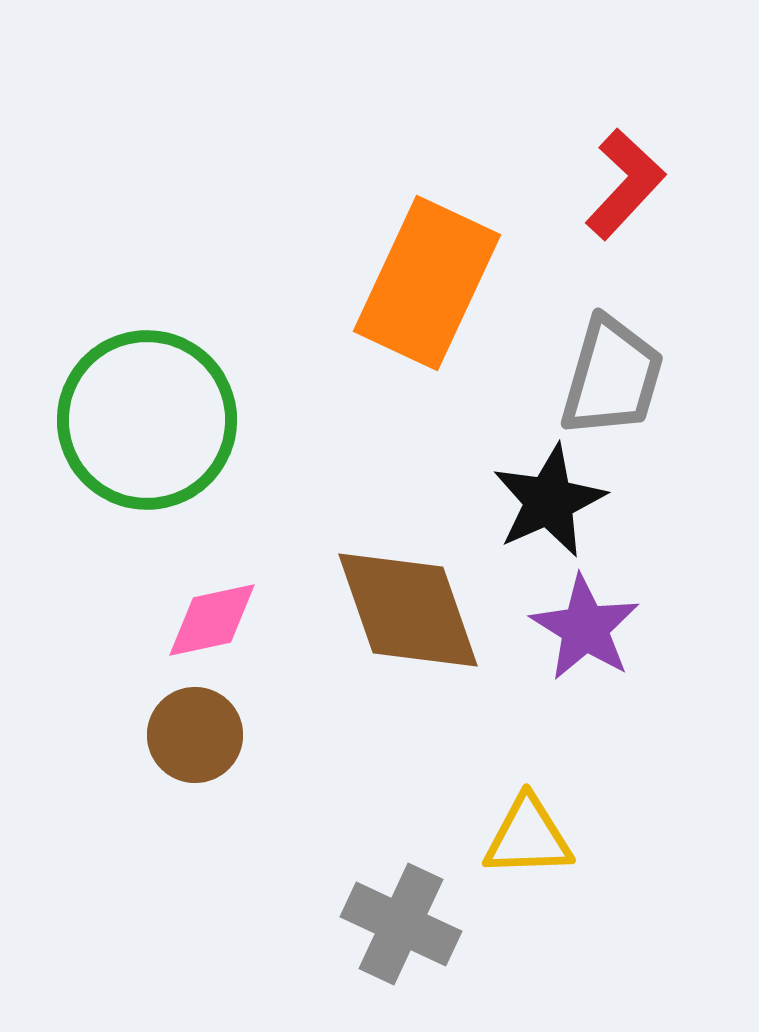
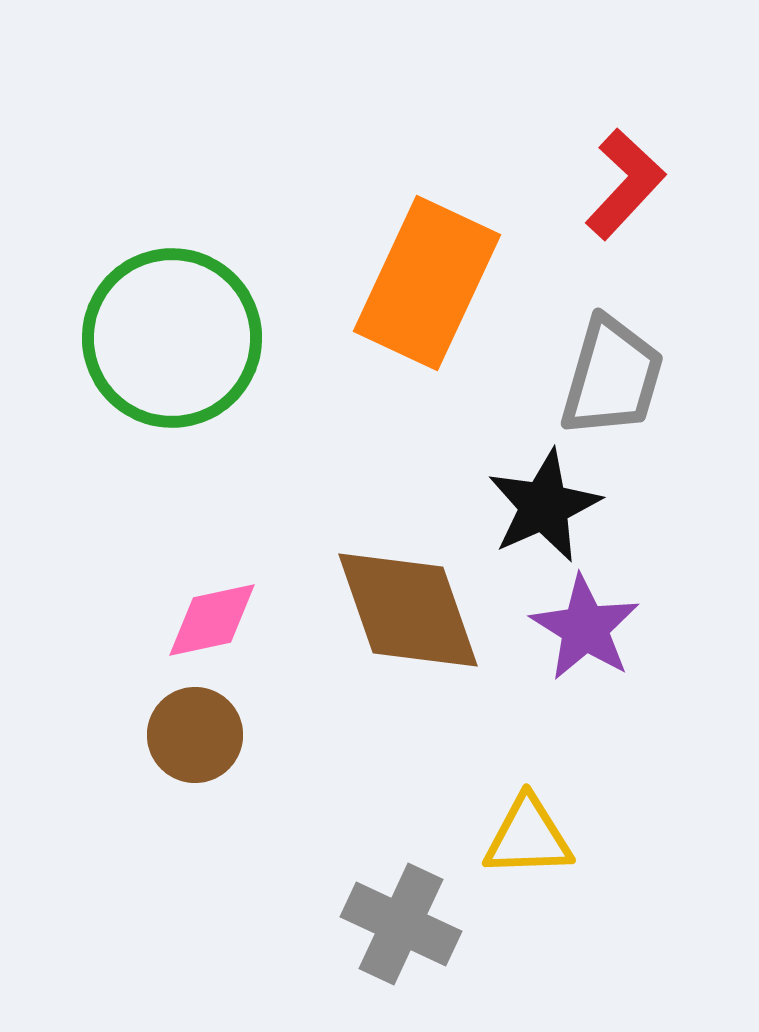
green circle: moved 25 px right, 82 px up
black star: moved 5 px left, 5 px down
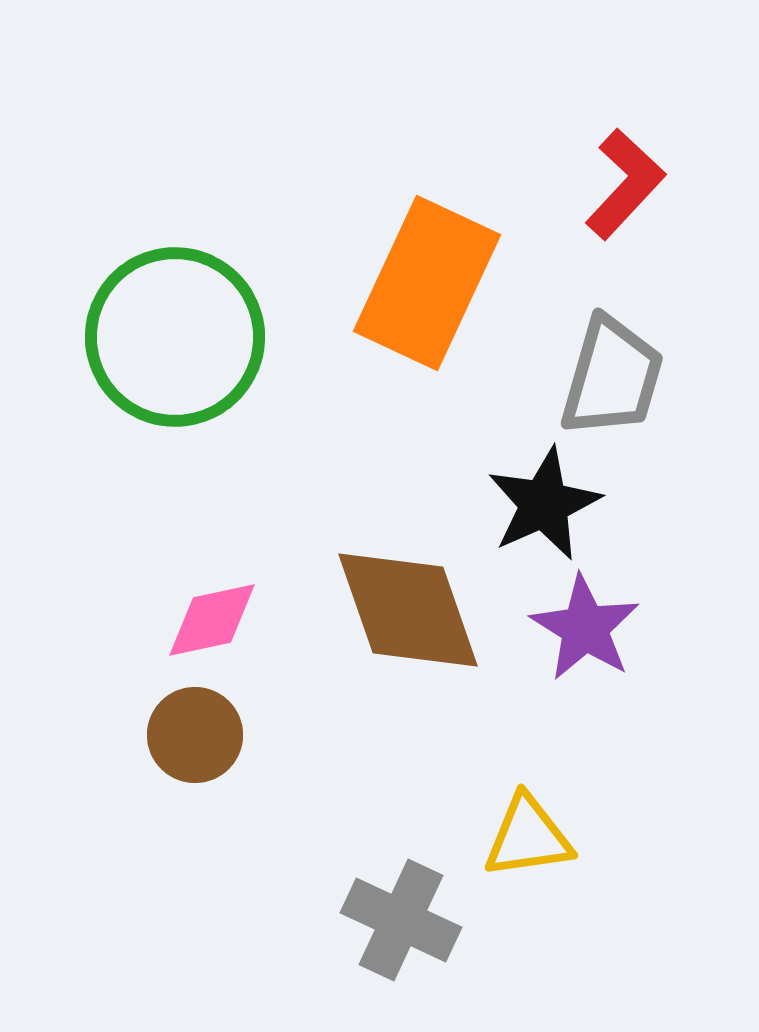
green circle: moved 3 px right, 1 px up
black star: moved 2 px up
yellow triangle: rotated 6 degrees counterclockwise
gray cross: moved 4 px up
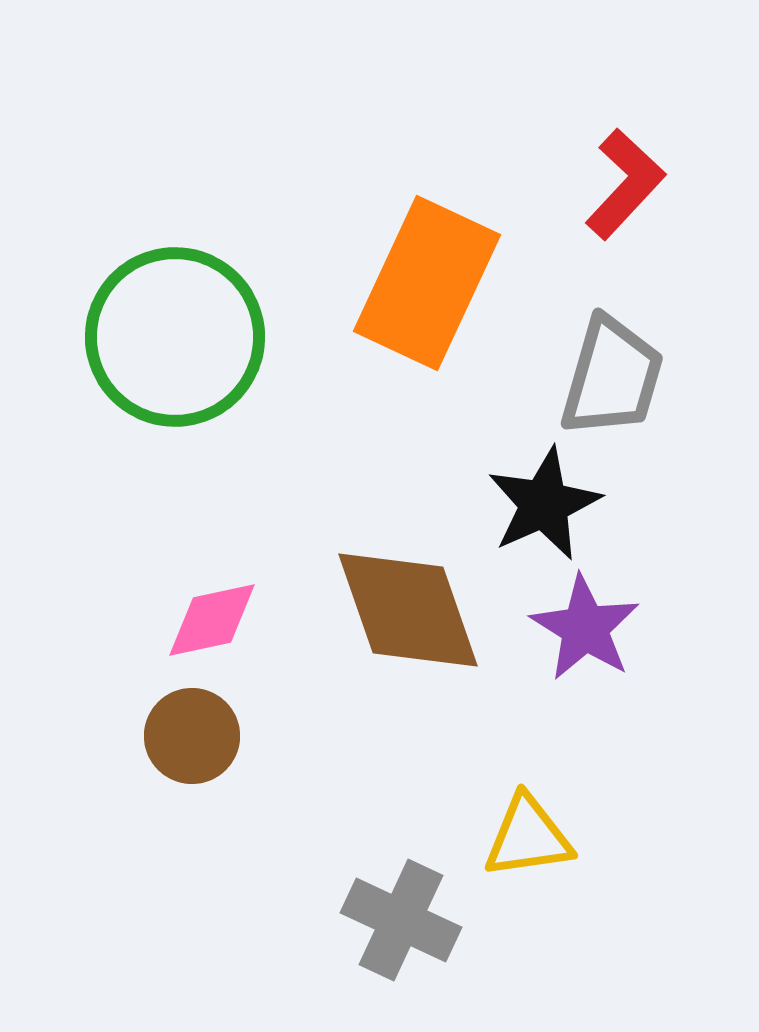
brown circle: moved 3 px left, 1 px down
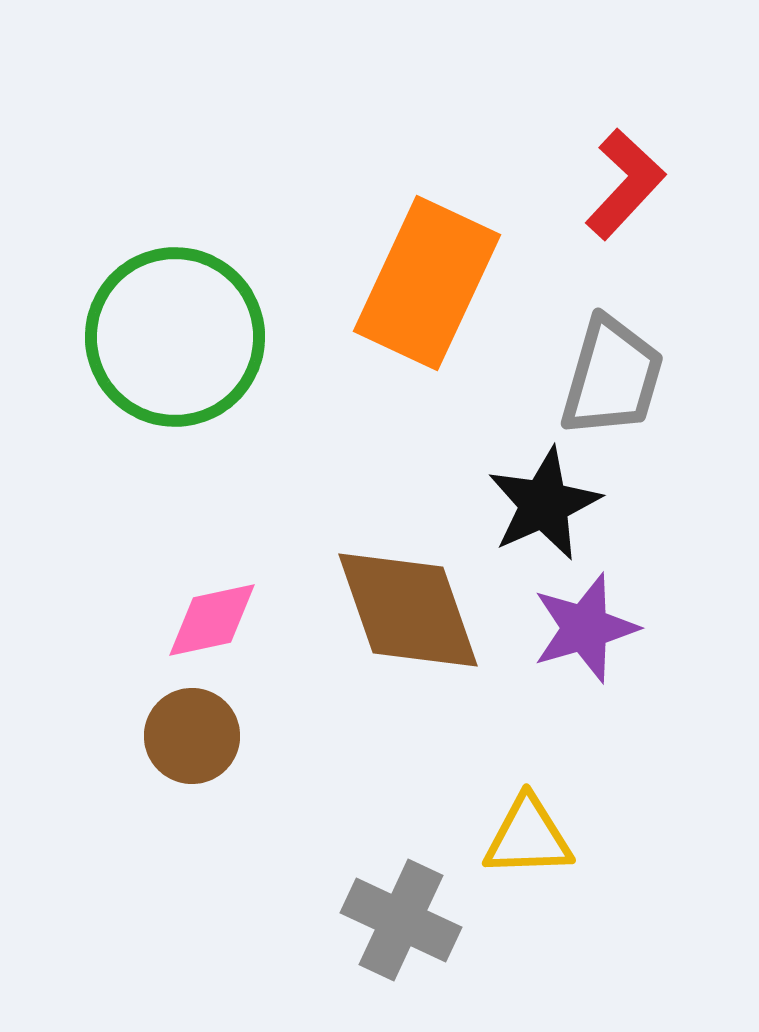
purple star: rotated 24 degrees clockwise
yellow triangle: rotated 6 degrees clockwise
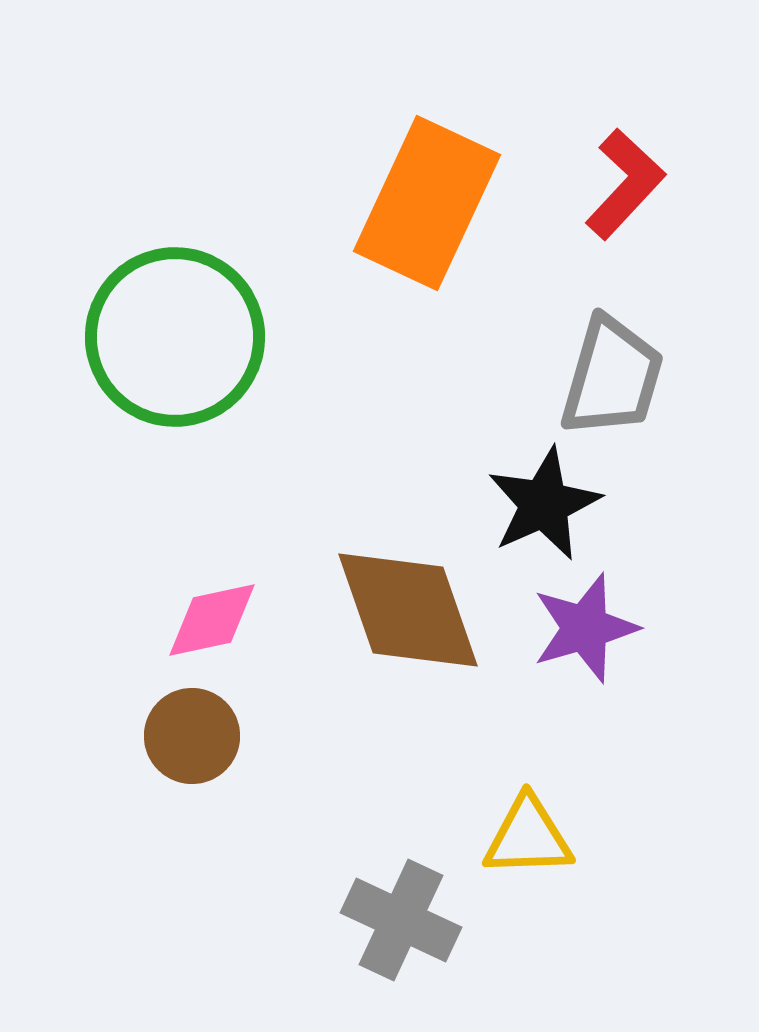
orange rectangle: moved 80 px up
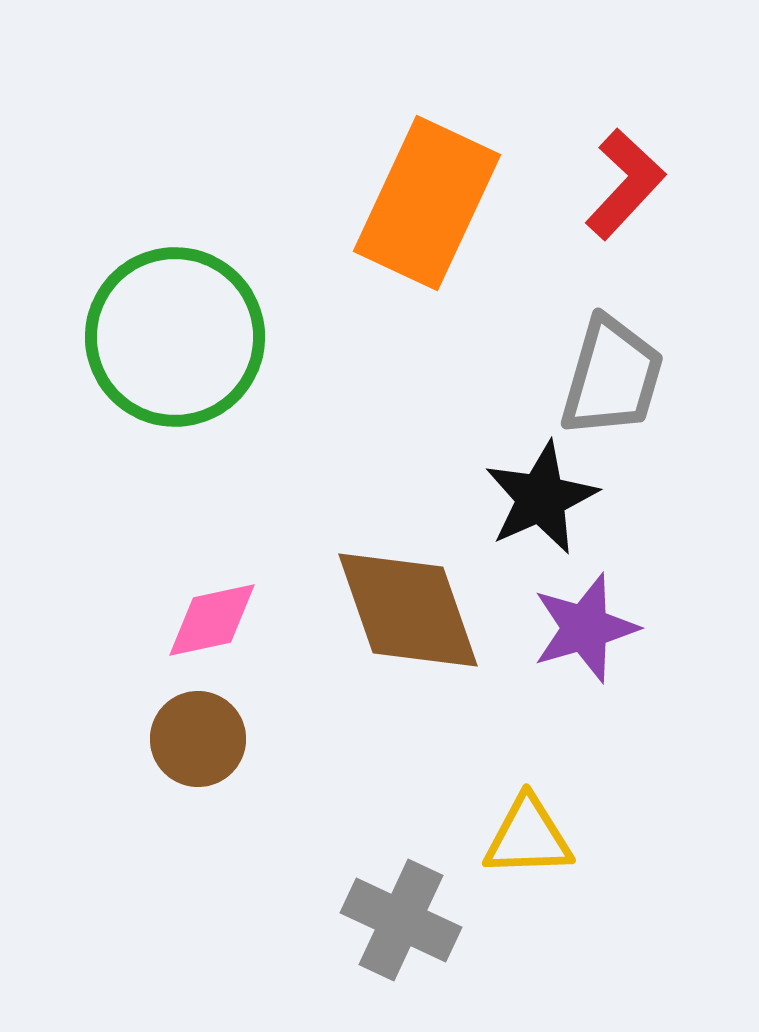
black star: moved 3 px left, 6 px up
brown circle: moved 6 px right, 3 px down
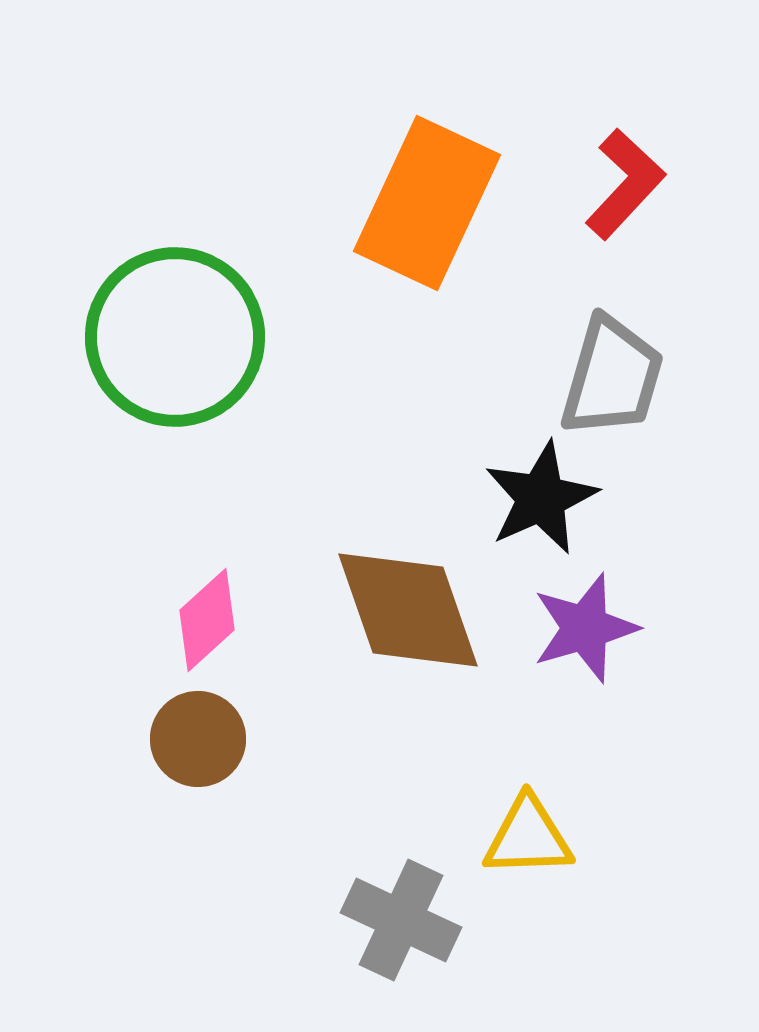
pink diamond: moved 5 px left; rotated 30 degrees counterclockwise
